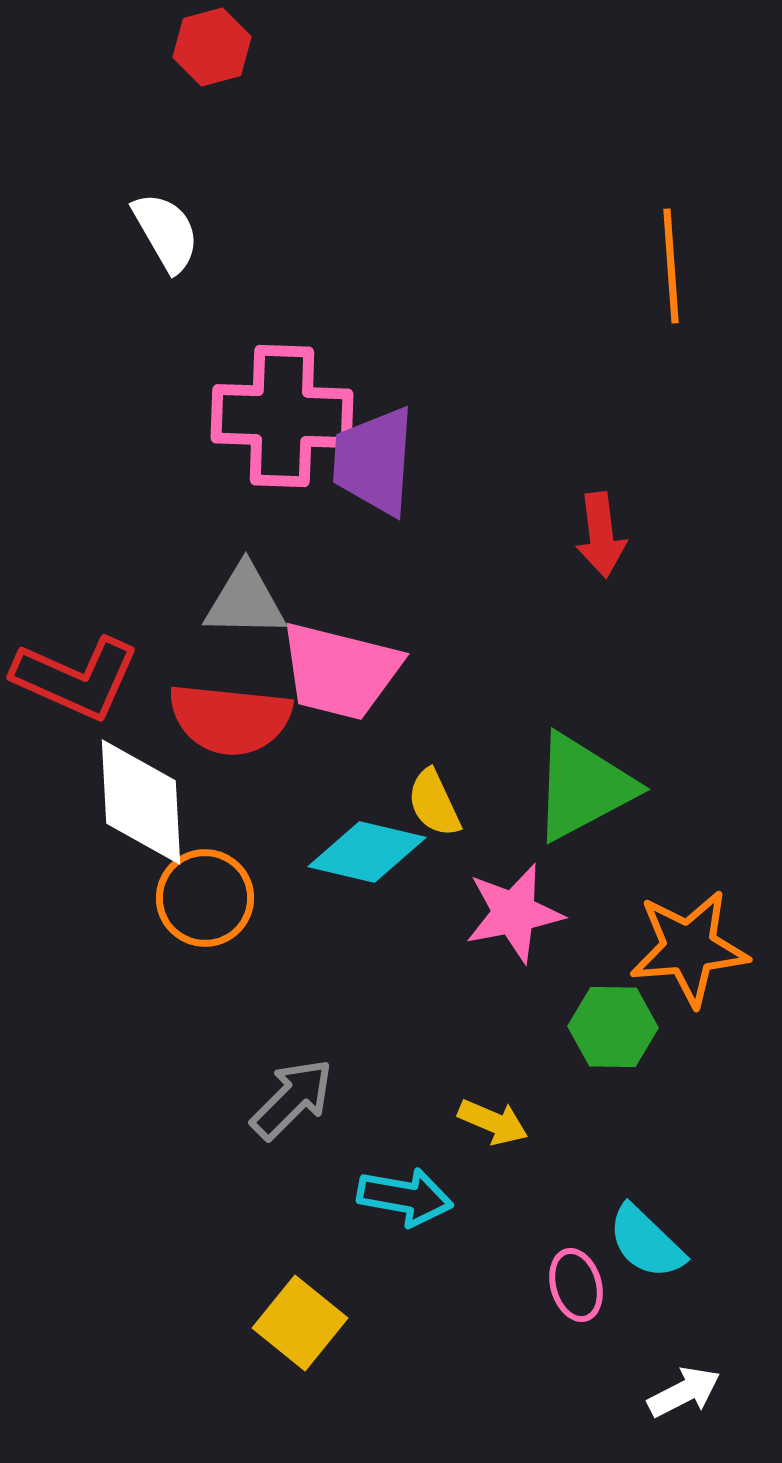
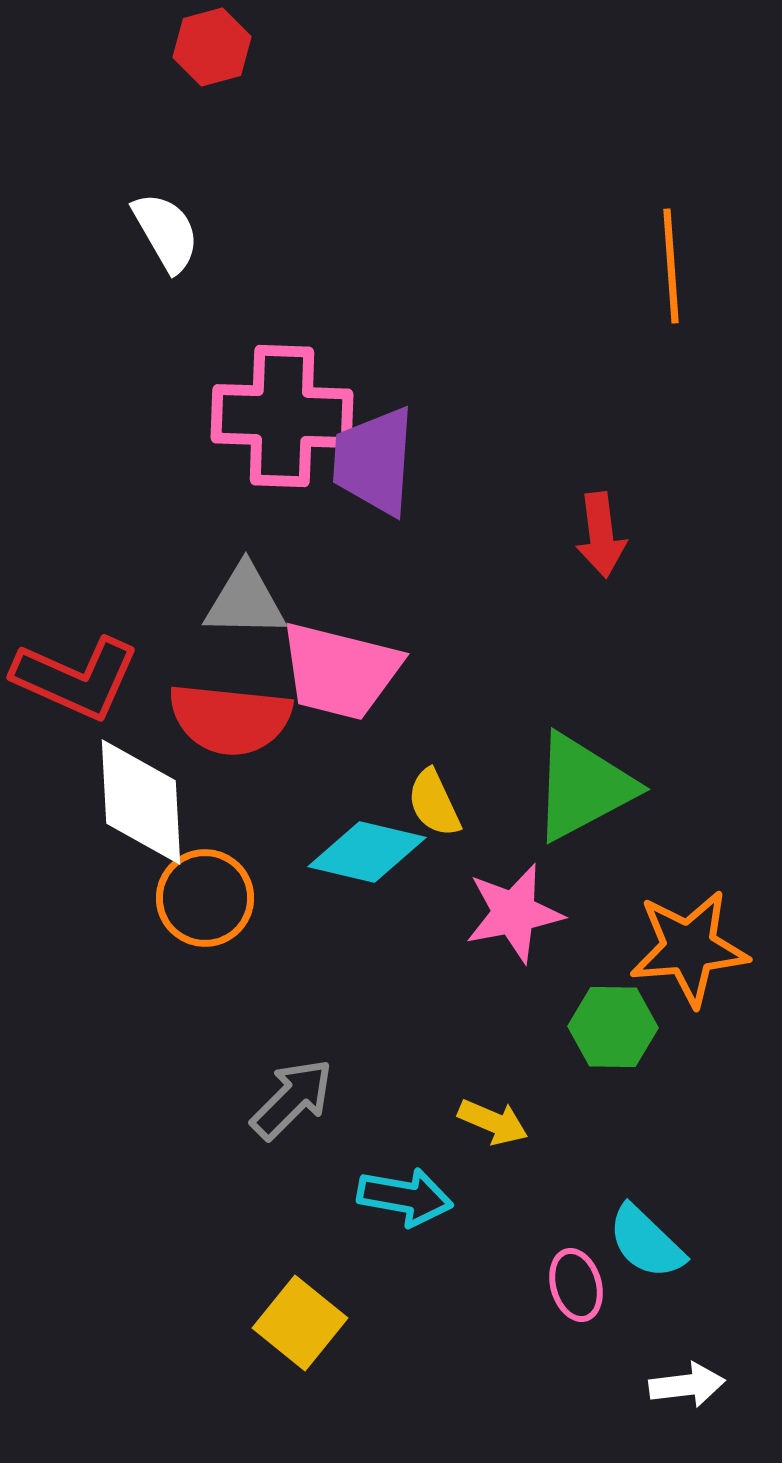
white arrow: moved 3 px right, 7 px up; rotated 20 degrees clockwise
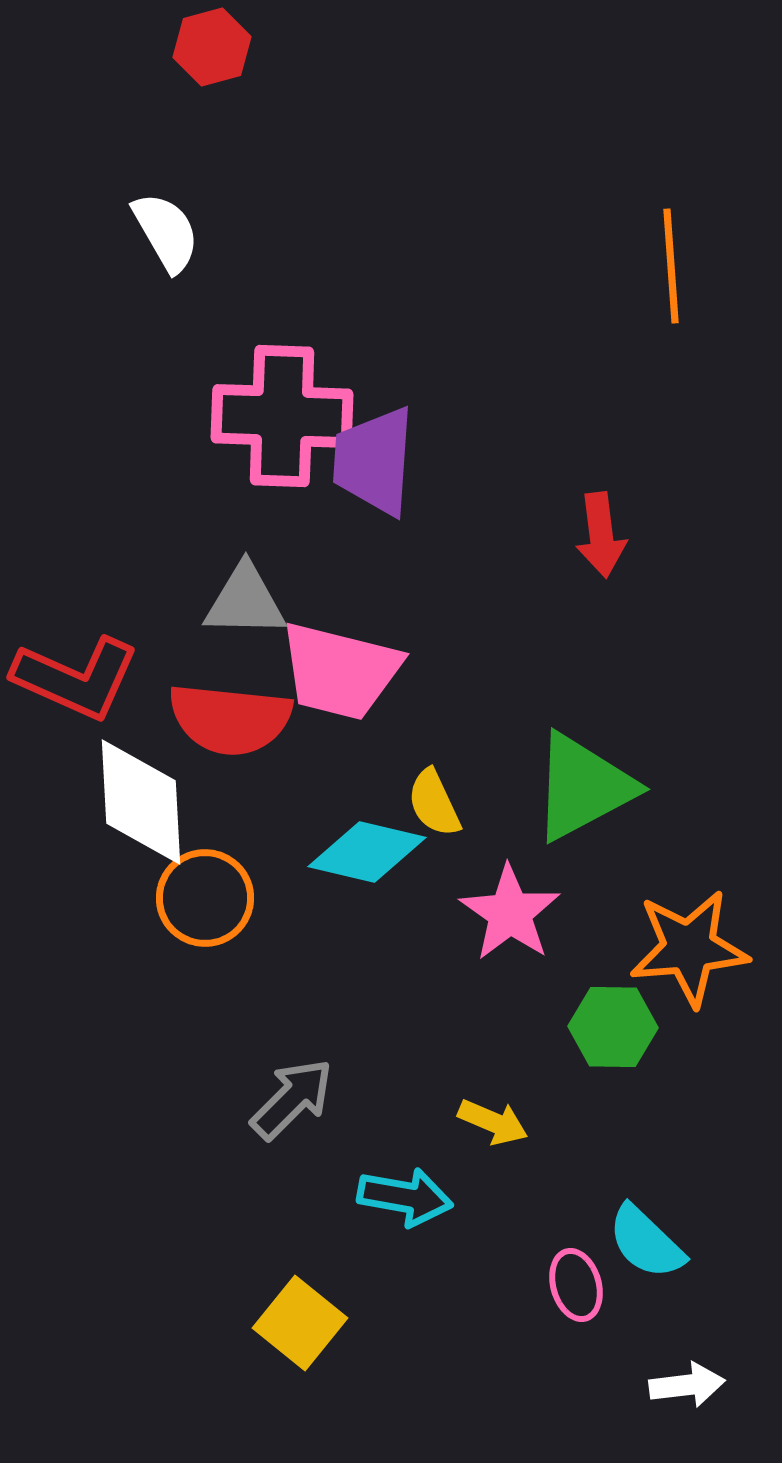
pink star: moved 4 px left; rotated 26 degrees counterclockwise
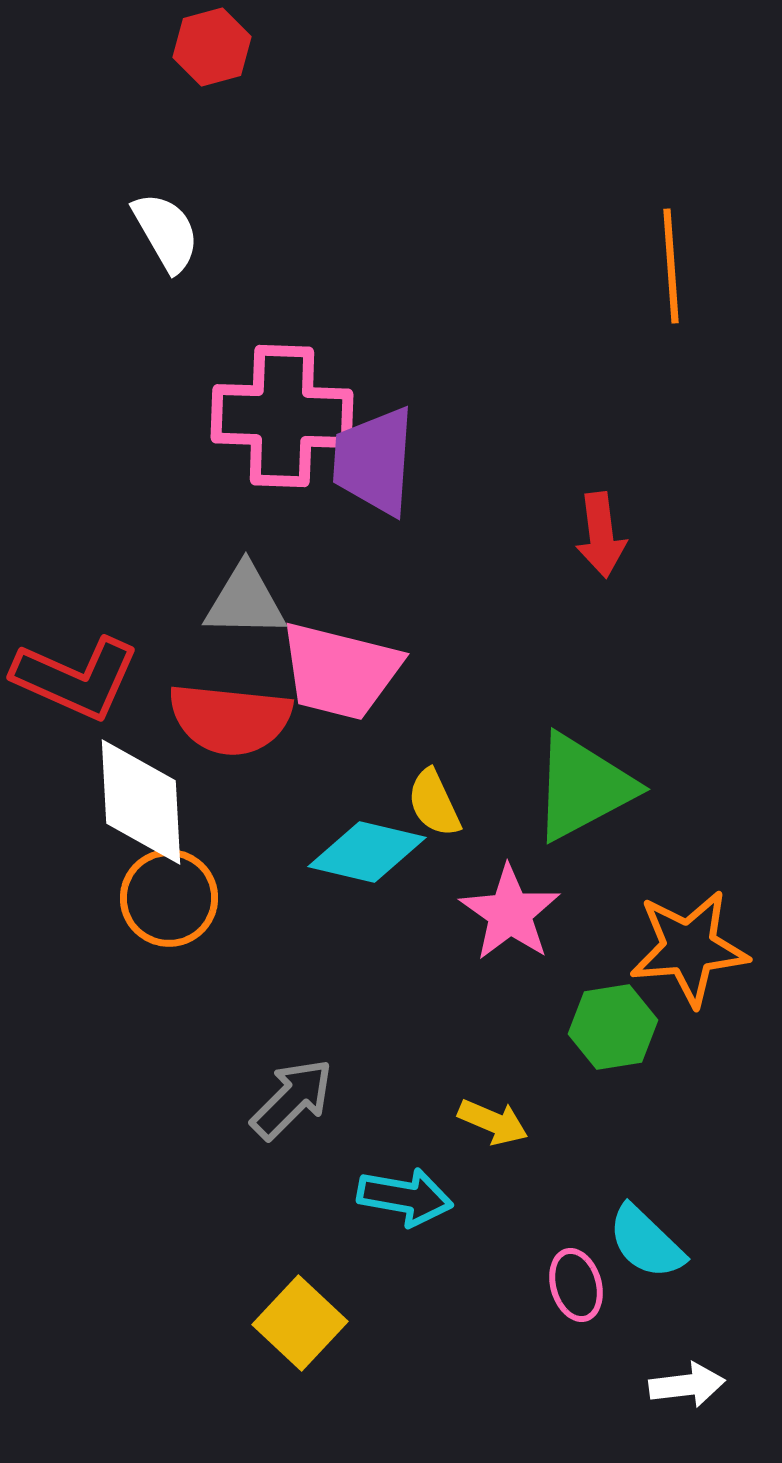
orange circle: moved 36 px left
green hexagon: rotated 10 degrees counterclockwise
yellow square: rotated 4 degrees clockwise
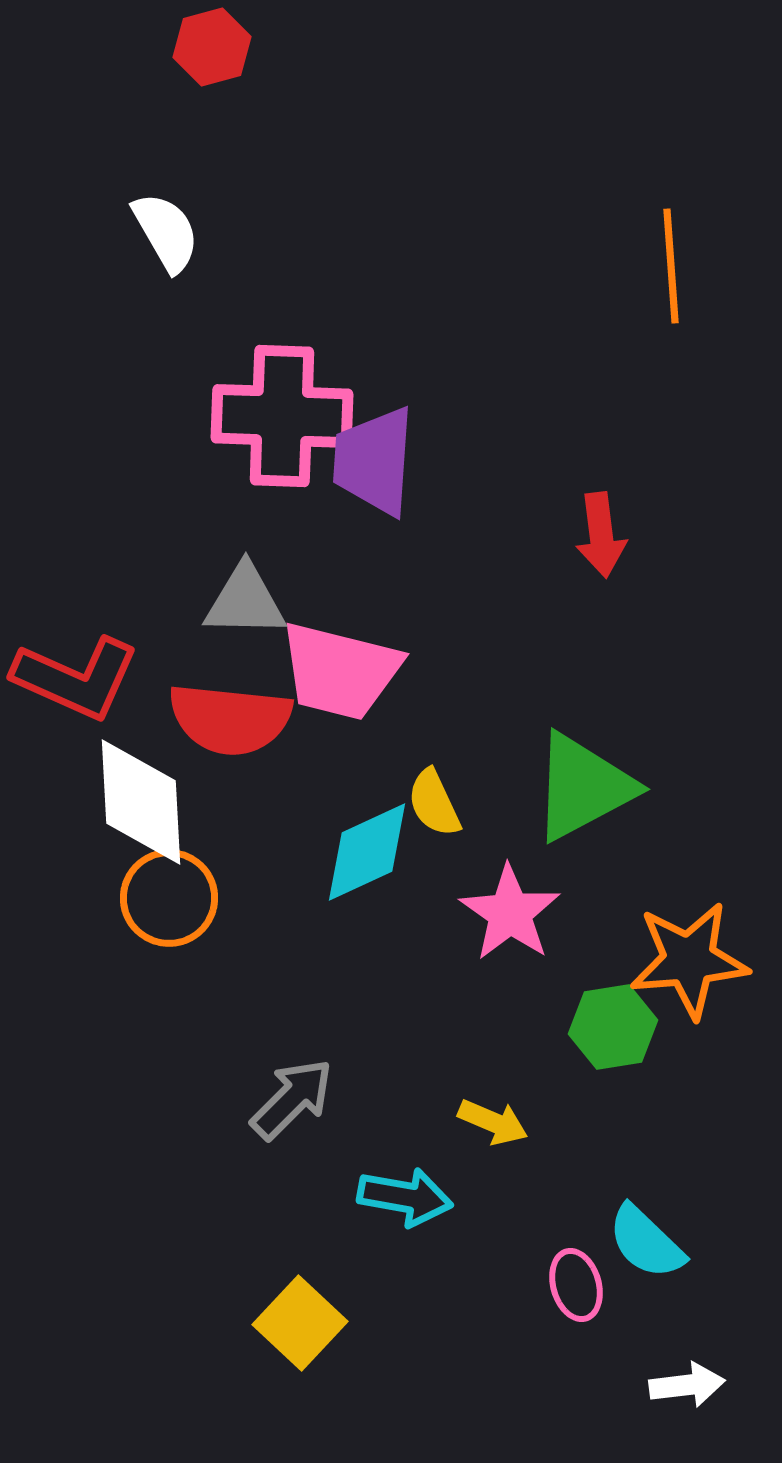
cyan diamond: rotated 38 degrees counterclockwise
orange star: moved 12 px down
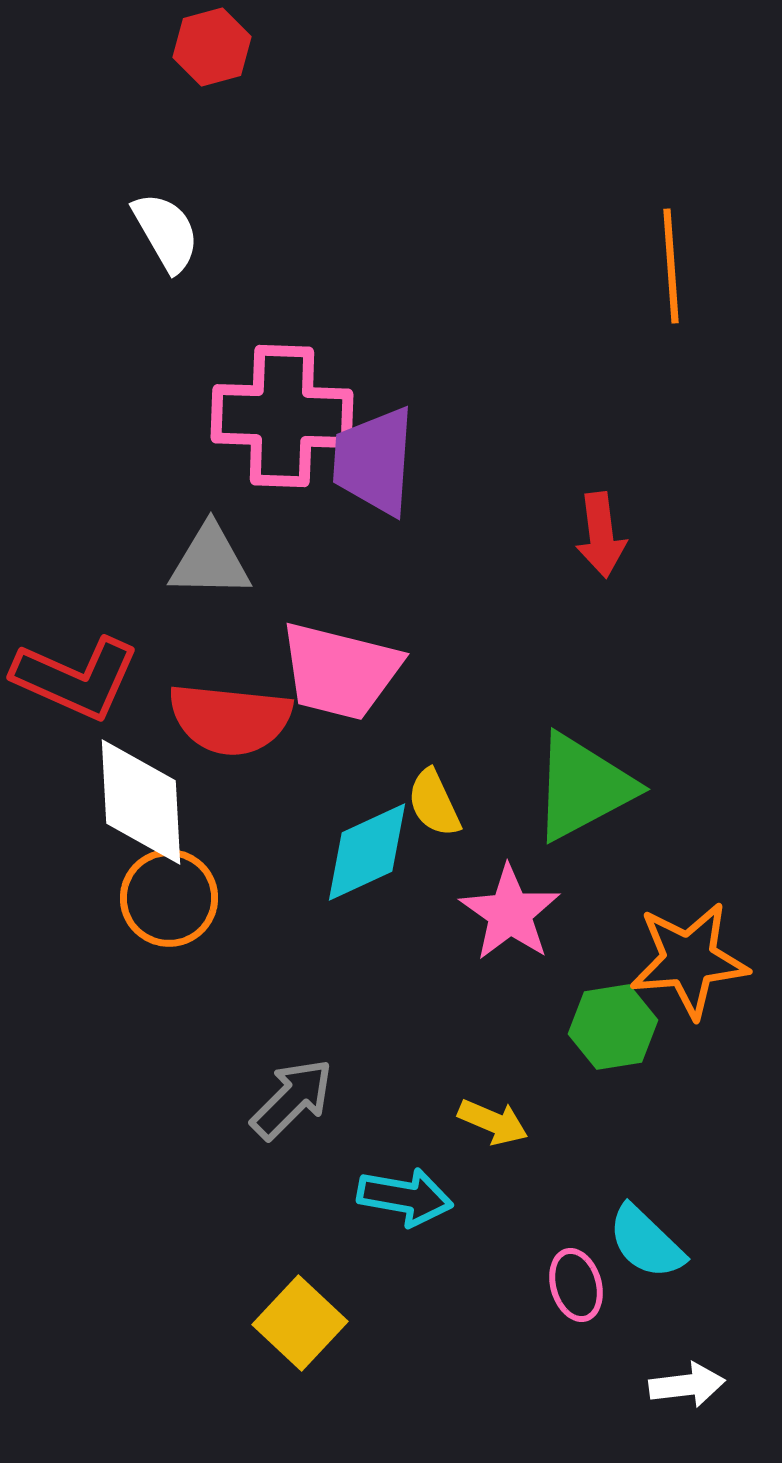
gray triangle: moved 35 px left, 40 px up
